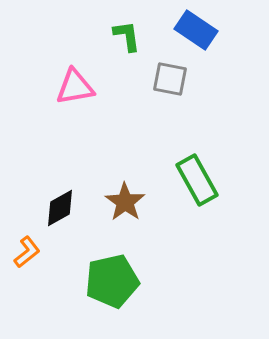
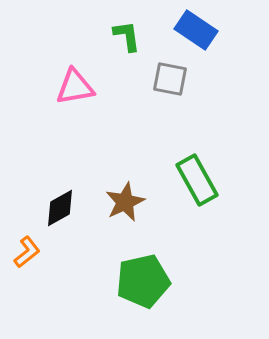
brown star: rotated 12 degrees clockwise
green pentagon: moved 31 px right
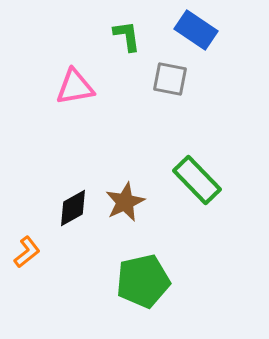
green rectangle: rotated 15 degrees counterclockwise
black diamond: moved 13 px right
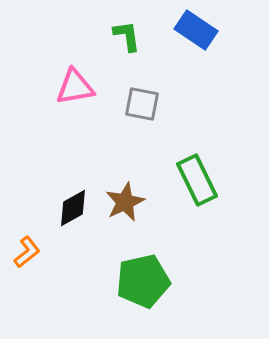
gray square: moved 28 px left, 25 px down
green rectangle: rotated 18 degrees clockwise
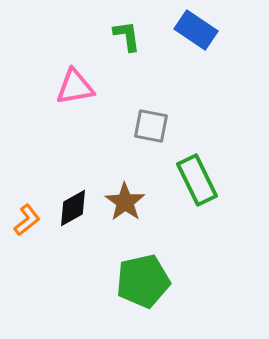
gray square: moved 9 px right, 22 px down
brown star: rotated 12 degrees counterclockwise
orange L-shape: moved 32 px up
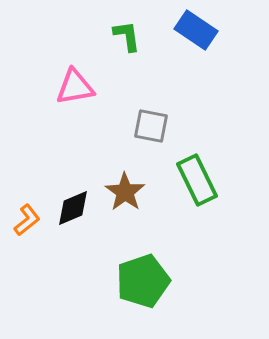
brown star: moved 10 px up
black diamond: rotated 6 degrees clockwise
green pentagon: rotated 6 degrees counterclockwise
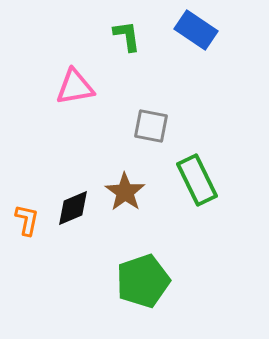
orange L-shape: rotated 40 degrees counterclockwise
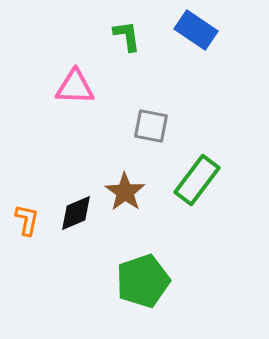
pink triangle: rotated 12 degrees clockwise
green rectangle: rotated 63 degrees clockwise
black diamond: moved 3 px right, 5 px down
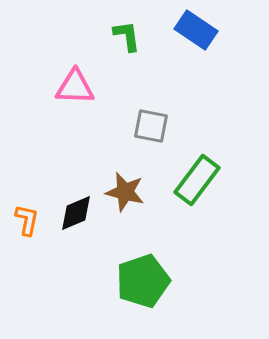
brown star: rotated 21 degrees counterclockwise
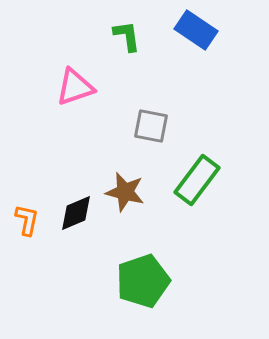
pink triangle: rotated 21 degrees counterclockwise
